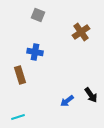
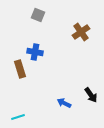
brown rectangle: moved 6 px up
blue arrow: moved 3 px left, 2 px down; rotated 64 degrees clockwise
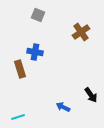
blue arrow: moved 1 px left, 4 px down
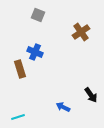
blue cross: rotated 14 degrees clockwise
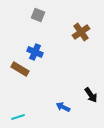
brown rectangle: rotated 42 degrees counterclockwise
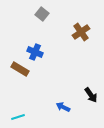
gray square: moved 4 px right, 1 px up; rotated 16 degrees clockwise
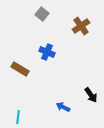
brown cross: moved 6 px up
blue cross: moved 12 px right
cyan line: rotated 64 degrees counterclockwise
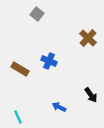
gray square: moved 5 px left
brown cross: moved 7 px right, 12 px down; rotated 12 degrees counterclockwise
blue cross: moved 2 px right, 9 px down
blue arrow: moved 4 px left
cyan line: rotated 32 degrees counterclockwise
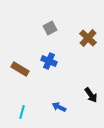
gray square: moved 13 px right, 14 px down; rotated 24 degrees clockwise
cyan line: moved 4 px right, 5 px up; rotated 40 degrees clockwise
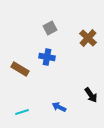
blue cross: moved 2 px left, 4 px up; rotated 14 degrees counterclockwise
cyan line: rotated 56 degrees clockwise
